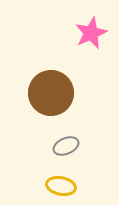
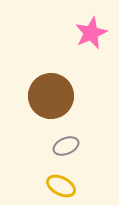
brown circle: moved 3 px down
yellow ellipse: rotated 16 degrees clockwise
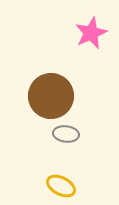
gray ellipse: moved 12 px up; rotated 30 degrees clockwise
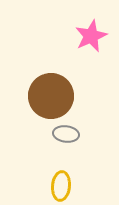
pink star: moved 3 px down
yellow ellipse: rotated 68 degrees clockwise
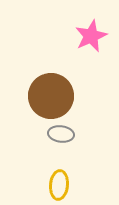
gray ellipse: moved 5 px left
yellow ellipse: moved 2 px left, 1 px up
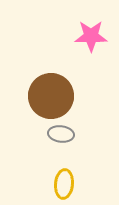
pink star: rotated 24 degrees clockwise
yellow ellipse: moved 5 px right, 1 px up
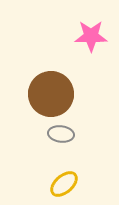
brown circle: moved 2 px up
yellow ellipse: rotated 44 degrees clockwise
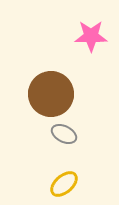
gray ellipse: moved 3 px right; rotated 20 degrees clockwise
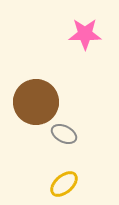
pink star: moved 6 px left, 2 px up
brown circle: moved 15 px left, 8 px down
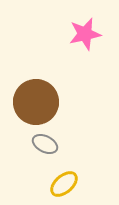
pink star: rotated 12 degrees counterclockwise
gray ellipse: moved 19 px left, 10 px down
